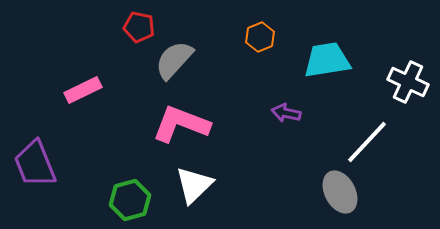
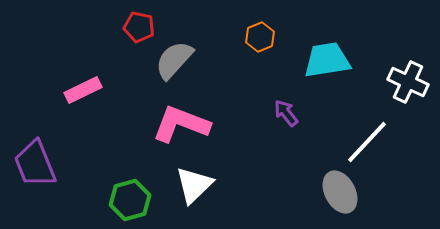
purple arrow: rotated 40 degrees clockwise
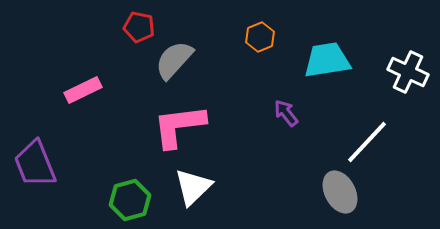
white cross: moved 10 px up
pink L-shape: moved 2 px left, 2 px down; rotated 28 degrees counterclockwise
white triangle: moved 1 px left, 2 px down
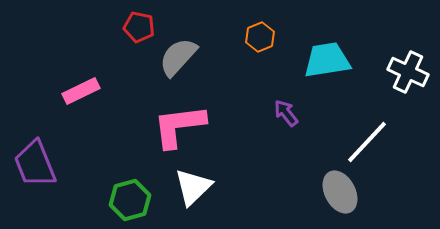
gray semicircle: moved 4 px right, 3 px up
pink rectangle: moved 2 px left, 1 px down
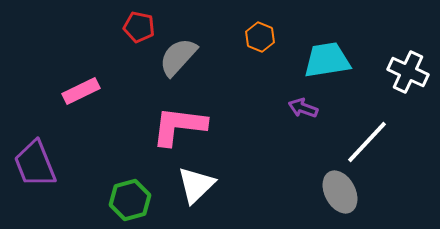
orange hexagon: rotated 16 degrees counterclockwise
purple arrow: moved 17 px right, 5 px up; rotated 32 degrees counterclockwise
pink L-shape: rotated 14 degrees clockwise
white triangle: moved 3 px right, 2 px up
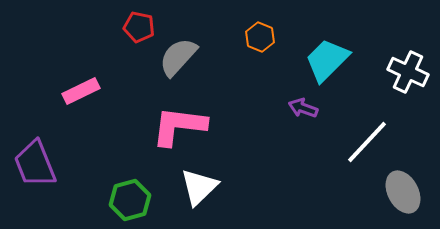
cyan trapezoid: rotated 36 degrees counterclockwise
white triangle: moved 3 px right, 2 px down
gray ellipse: moved 63 px right
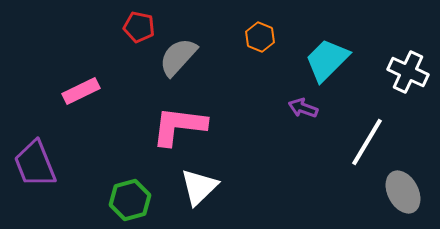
white line: rotated 12 degrees counterclockwise
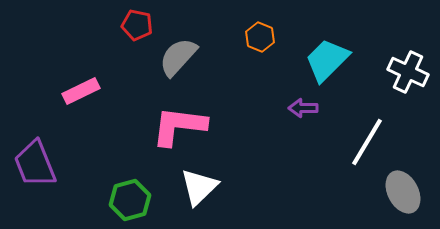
red pentagon: moved 2 px left, 2 px up
purple arrow: rotated 20 degrees counterclockwise
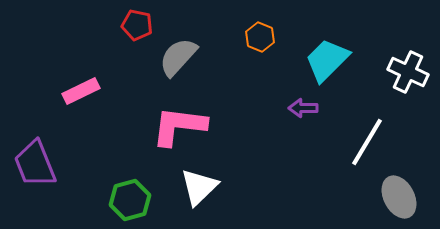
gray ellipse: moved 4 px left, 5 px down
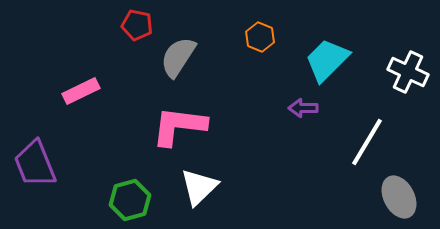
gray semicircle: rotated 9 degrees counterclockwise
